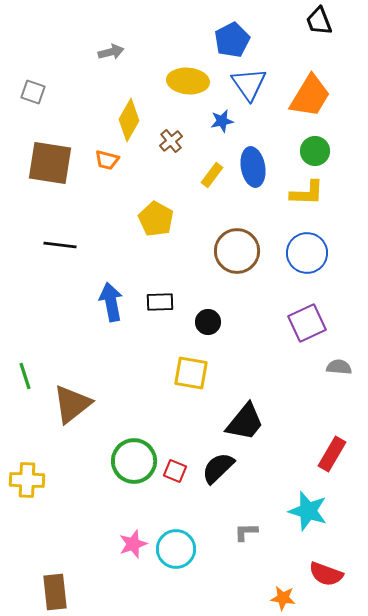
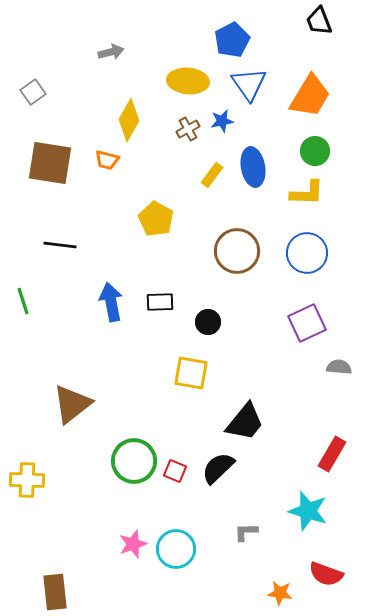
gray square at (33, 92): rotated 35 degrees clockwise
brown cross at (171, 141): moved 17 px right, 12 px up; rotated 10 degrees clockwise
green line at (25, 376): moved 2 px left, 75 px up
orange star at (283, 598): moved 3 px left, 5 px up
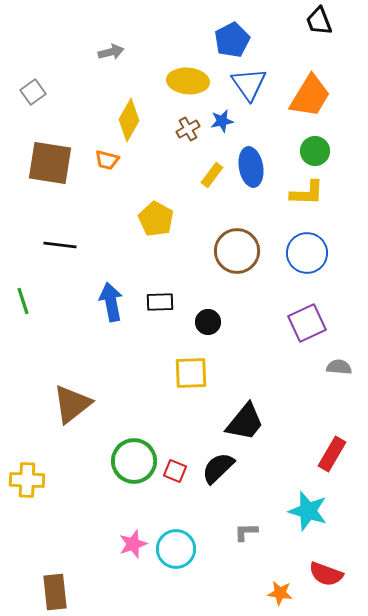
blue ellipse at (253, 167): moved 2 px left
yellow square at (191, 373): rotated 12 degrees counterclockwise
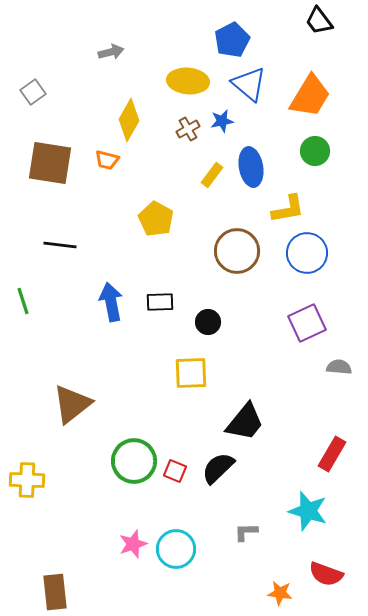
black trapezoid at (319, 21): rotated 16 degrees counterclockwise
blue triangle at (249, 84): rotated 15 degrees counterclockwise
yellow L-shape at (307, 193): moved 19 px left, 16 px down; rotated 12 degrees counterclockwise
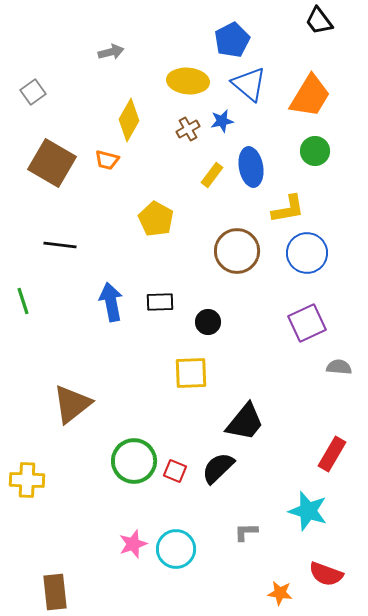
brown square at (50, 163): moved 2 px right; rotated 21 degrees clockwise
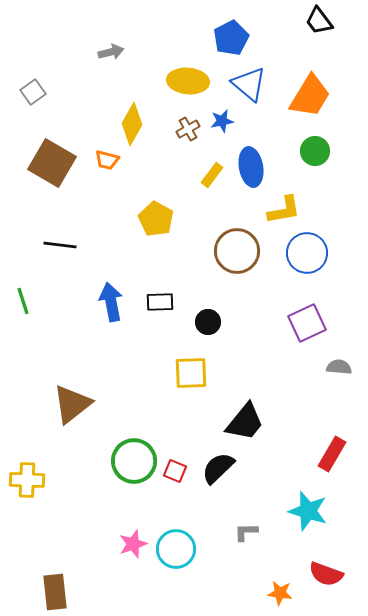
blue pentagon at (232, 40): moved 1 px left, 2 px up
yellow diamond at (129, 120): moved 3 px right, 4 px down
yellow L-shape at (288, 209): moved 4 px left, 1 px down
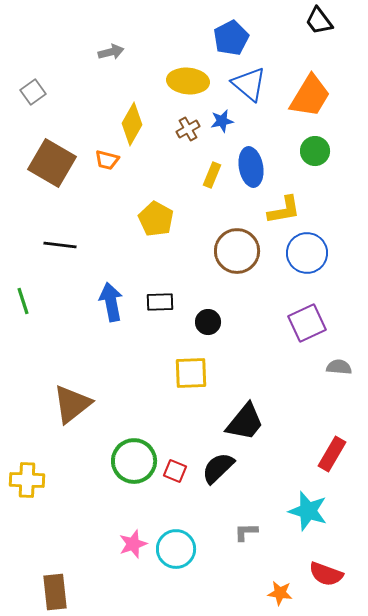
yellow rectangle at (212, 175): rotated 15 degrees counterclockwise
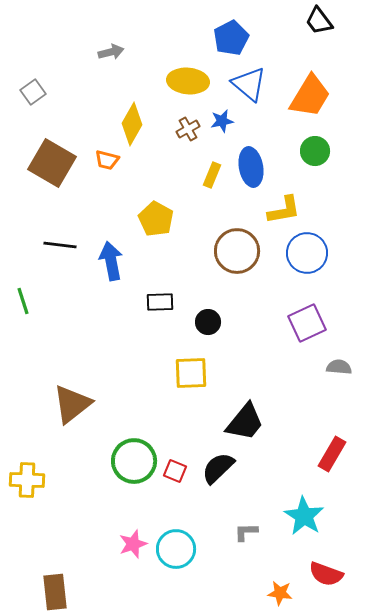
blue arrow at (111, 302): moved 41 px up
cyan star at (308, 511): moved 4 px left, 5 px down; rotated 15 degrees clockwise
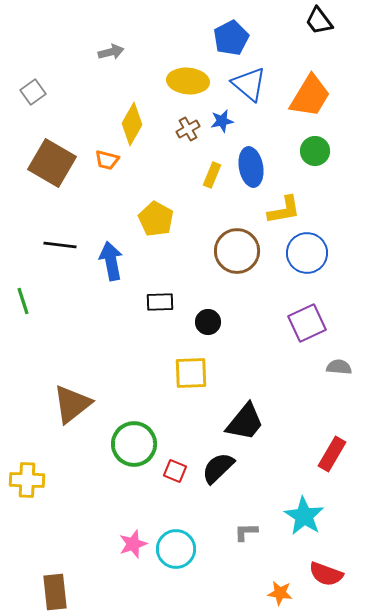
green circle at (134, 461): moved 17 px up
